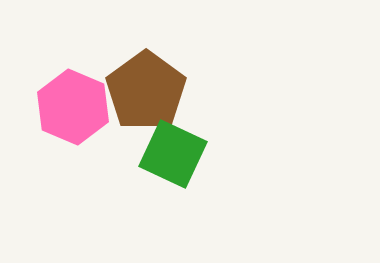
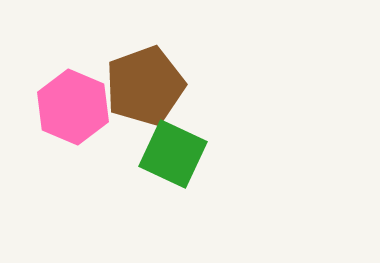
brown pentagon: moved 1 px left, 5 px up; rotated 16 degrees clockwise
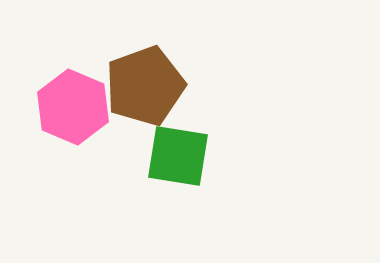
green square: moved 5 px right, 2 px down; rotated 16 degrees counterclockwise
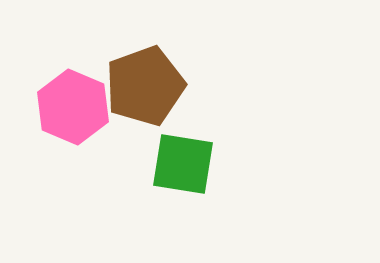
green square: moved 5 px right, 8 px down
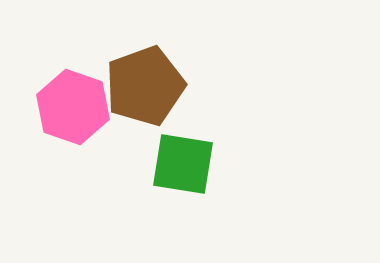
pink hexagon: rotated 4 degrees counterclockwise
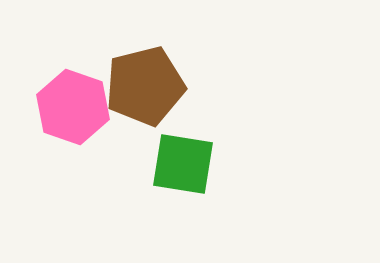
brown pentagon: rotated 6 degrees clockwise
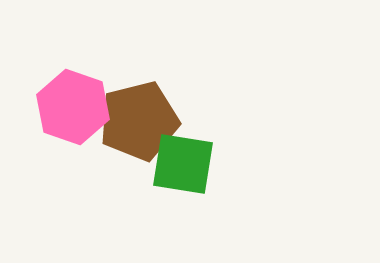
brown pentagon: moved 6 px left, 35 px down
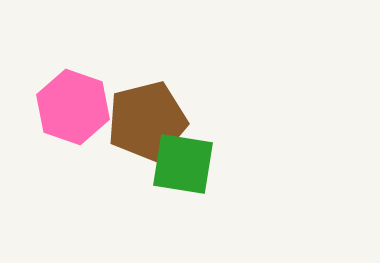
brown pentagon: moved 8 px right
